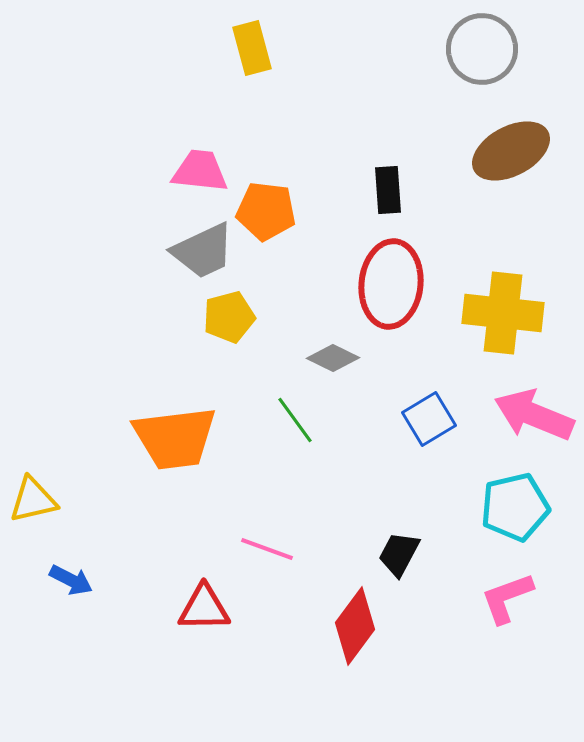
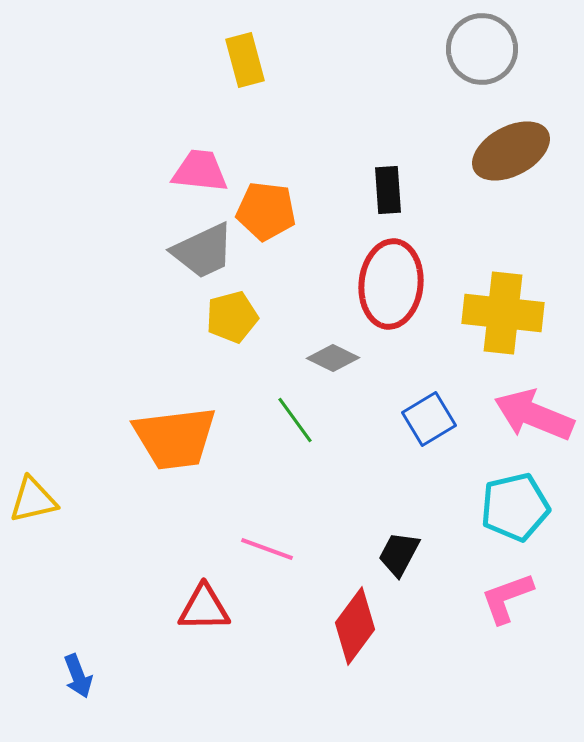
yellow rectangle: moved 7 px left, 12 px down
yellow pentagon: moved 3 px right
blue arrow: moved 7 px right, 96 px down; rotated 42 degrees clockwise
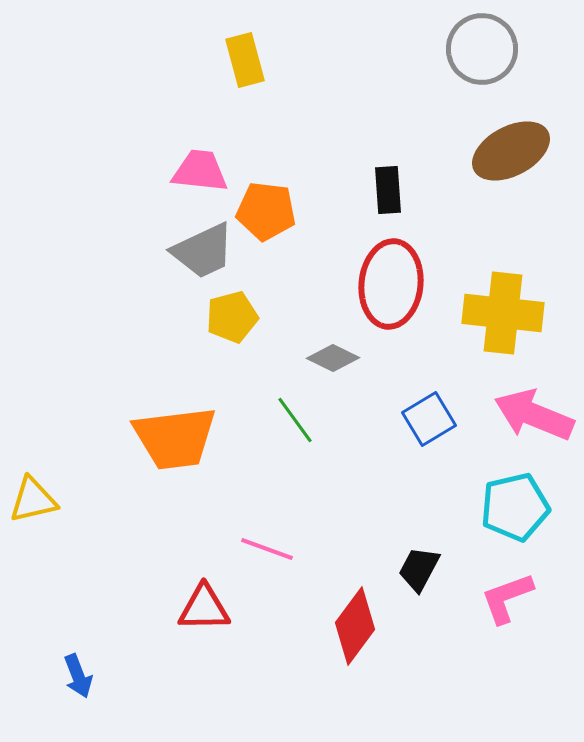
black trapezoid: moved 20 px right, 15 px down
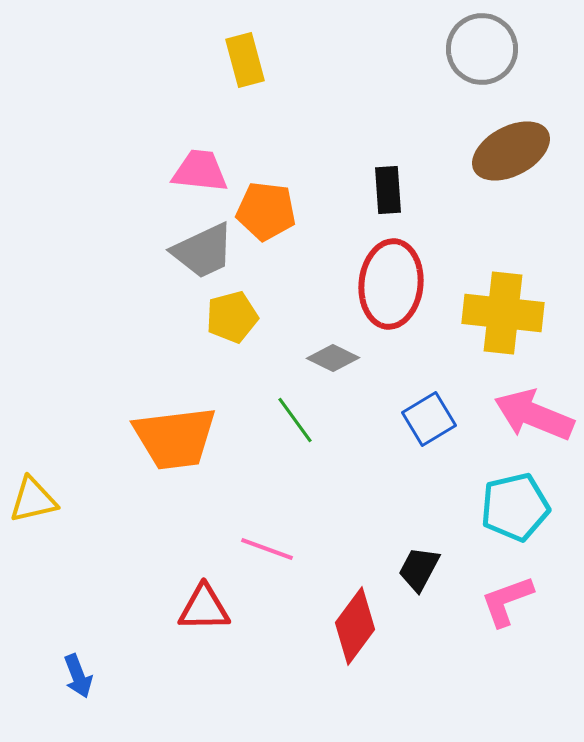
pink L-shape: moved 3 px down
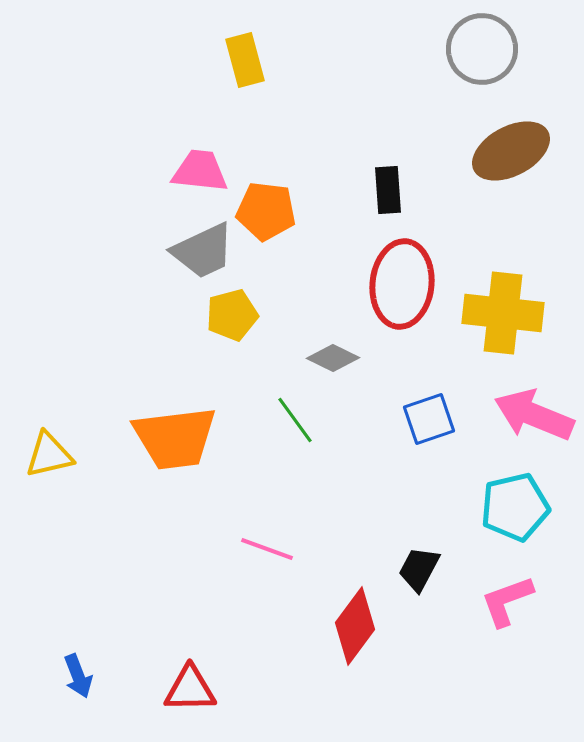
red ellipse: moved 11 px right
yellow pentagon: moved 2 px up
blue square: rotated 12 degrees clockwise
yellow triangle: moved 16 px right, 45 px up
red triangle: moved 14 px left, 81 px down
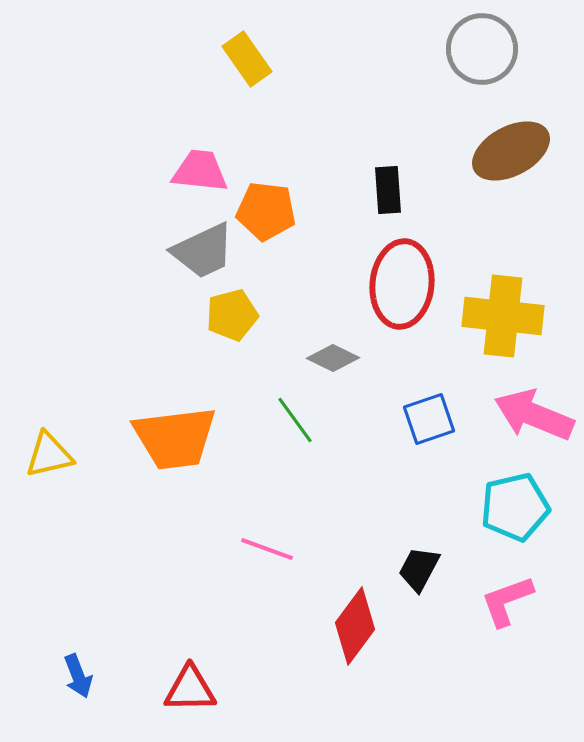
yellow rectangle: moved 2 px right, 1 px up; rotated 20 degrees counterclockwise
yellow cross: moved 3 px down
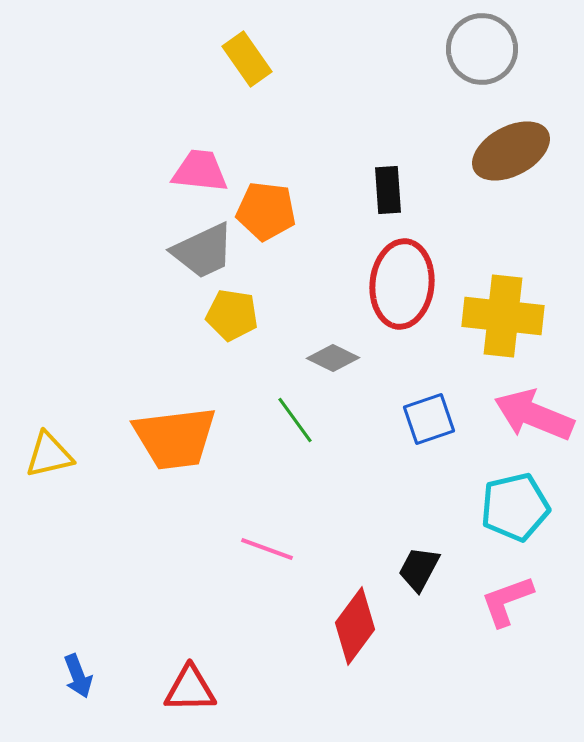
yellow pentagon: rotated 24 degrees clockwise
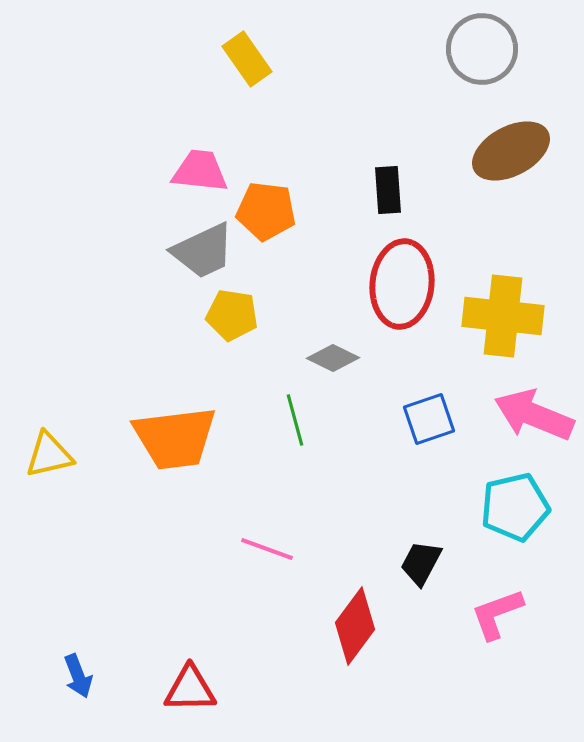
green line: rotated 21 degrees clockwise
black trapezoid: moved 2 px right, 6 px up
pink L-shape: moved 10 px left, 13 px down
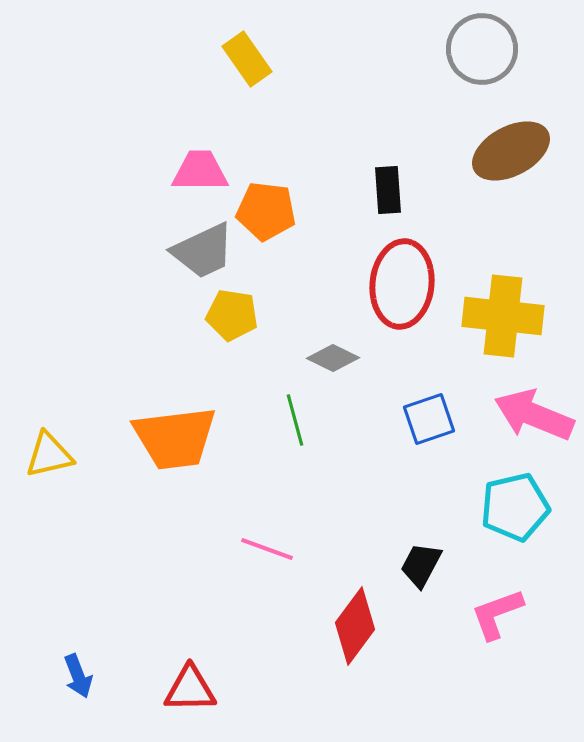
pink trapezoid: rotated 6 degrees counterclockwise
black trapezoid: moved 2 px down
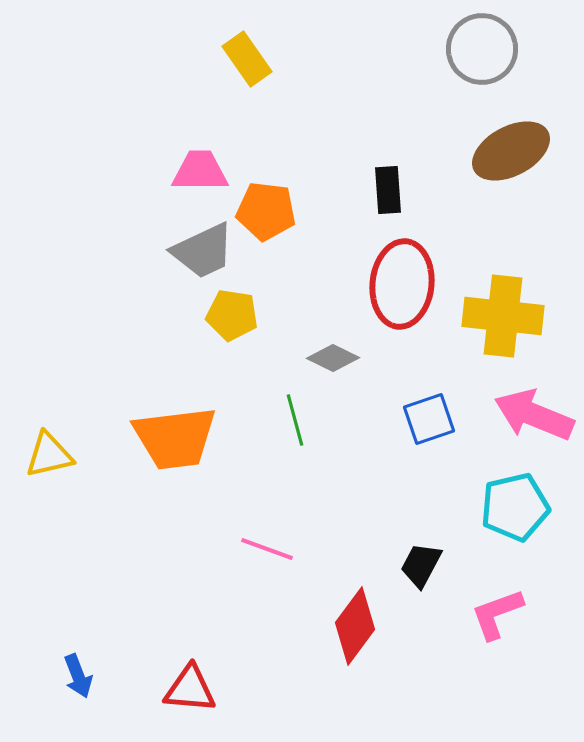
red triangle: rotated 6 degrees clockwise
